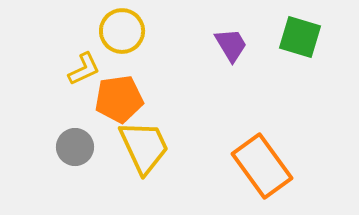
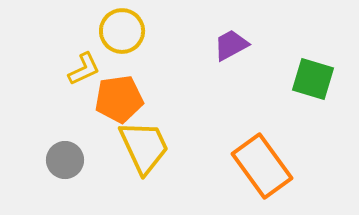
green square: moved 13 px right, 42 px down
purple trapezoid: rotated 87 degrees counterclockwise
gray circle: moved 10 px left, 13 px down
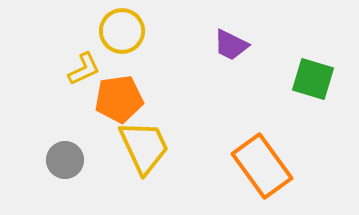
purple trapezoid: rotated 126 degrees counterclockwise
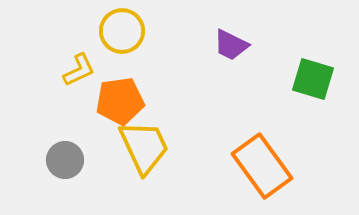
yellow L-shape: moved 5 px left, 1 px down
orange pentagon: moved 1 px right, 2 px down
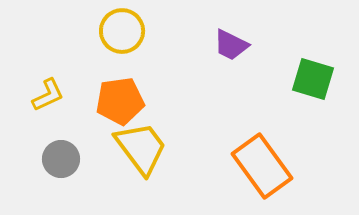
yellow L-shape: moved 31 px left, 25 px down
yellow trapezoid: moved 3 px left, 1 px down; rotated 12 degrees counterclockwise
gray circle: moved 4 px left, 1 px up
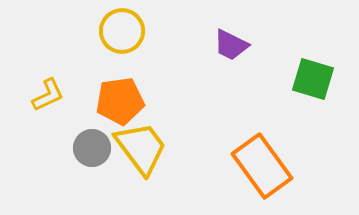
gray circle: moved 31 px right, 11 px up
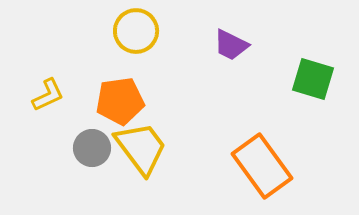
yellow circle: moved 14 px right
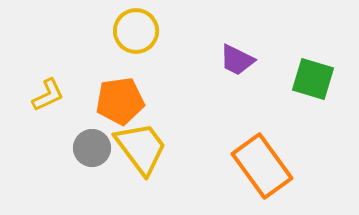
purple trapezoid: moved 6 px right, 15 px down
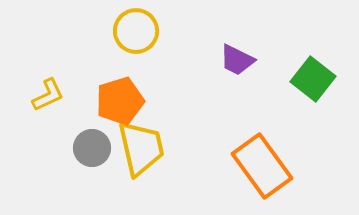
green square: rotated 21 degrees clockwise
orange pentagon: rotated 9 degrees counterclockwise
yellow trapezoid: rotated 24 degrees clockwise
